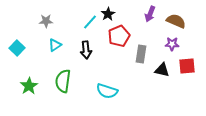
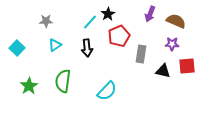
black arrow: moved 1 px right, 2 px up
black triangle: moved 1 px right, 1 px down
cyan semicircle: rotated 65 degrees counterclockwise
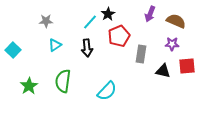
cyan square: moved 4 px left, 2 px down
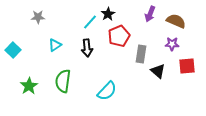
gray star: moved 8 px left, 4 px up
black triangle: moved 5 px left; rotated 28 degrees clockwise
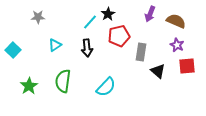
red pentagon: rotated 10 degrees clockwise
purple star: moved 5 px right, 1 px down; rotated 24 degrees clockwise
gray rectangle: moved 2 px up
cyan semicircle: moved 1 px left, 4 px up
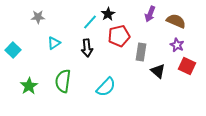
cyan triangle: moved 1 px left, 2 px up
red square: rotated 30 degrees clockwise
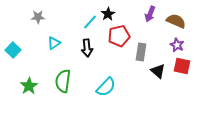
red square: moved 5 px left; rotated 12 degrees counterclockwise
